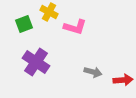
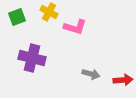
green square: moved 7 px left, 7 px up
purple cross: moved 4 px left, 4 px up; rotated 20 degrees counterclockwise
gray arrow: moved 2 px left, 2 px down
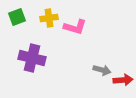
yellow cross: moved 6 px down; rotated 36 degrees counterclockwise
gray arrow: moved 11 px right, 4 px up
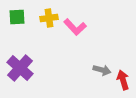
green square: rotated 18 degrees clockwise
pink L-shape: rotated 30 degrees clockwise
purple cross: moved 12 px left, 10 px down; rotated 28 degrees clockwise
red arrow: rotated 102 degrees counterclockwise
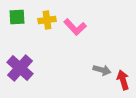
yellow cross: moved 2 px left, 2 px down
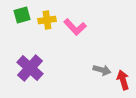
green square: moved 5 px right, 2 px up; rotated 12 degrees counterclockwise
purple cross: moved 10 px right
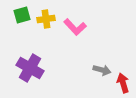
yellow cross: moved 1 px left, 1 px up
purple cross: rotated 12 degrees counterclockwise
red arrow: moved 3 px down
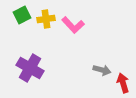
green square: rotated 12 degrees counterclockwise
pink L-shape: moved 2 px left, 2 px up
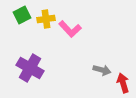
pink L-shape: moved 3 px left, 4 px down
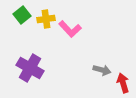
green square: rotated 12 degrees counterclockwise
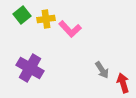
gray arrow: rotated 42 degrees clockwise
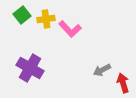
gray arrow: rotated 96 degrees clockwise
